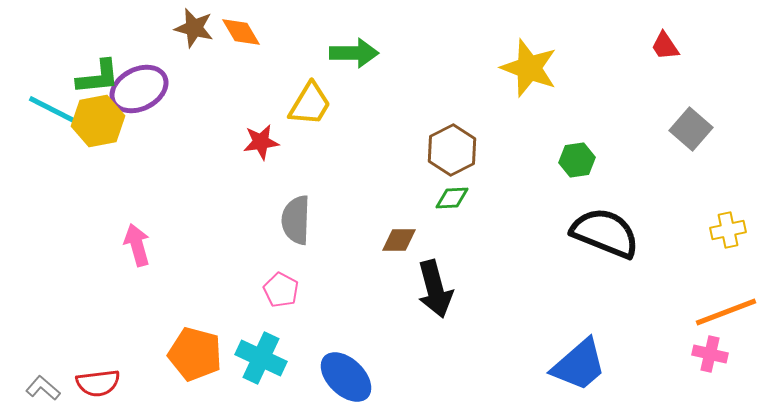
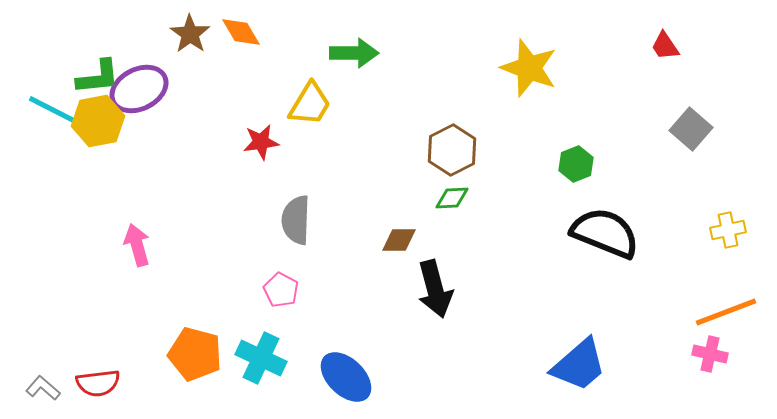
brown star: moved 4 px left, 6 px down; rotated 21 degrees clockwise
green hexagon: moved 1 px left, 4 px down; rotated 12 degrees counterclockwise
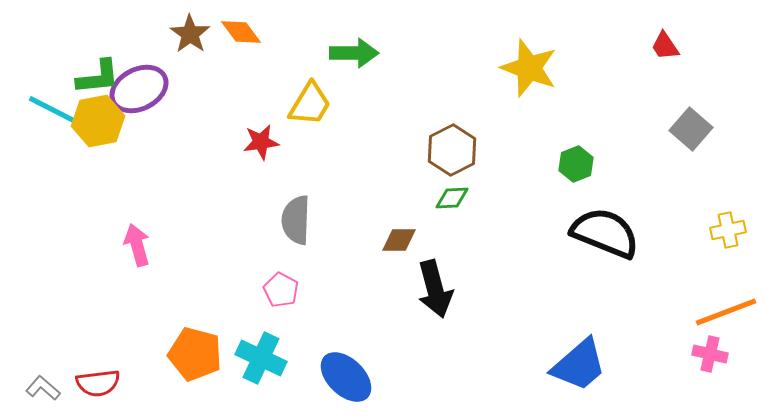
orange diamond: rotated 6 degrees counterclockwise
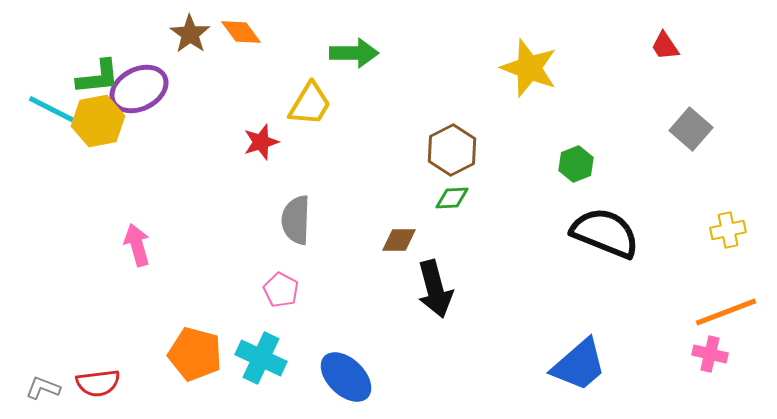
red star: rotated 9 degrees counterclockwise
gray L-shape: rotated 20 degrees counterclockwise
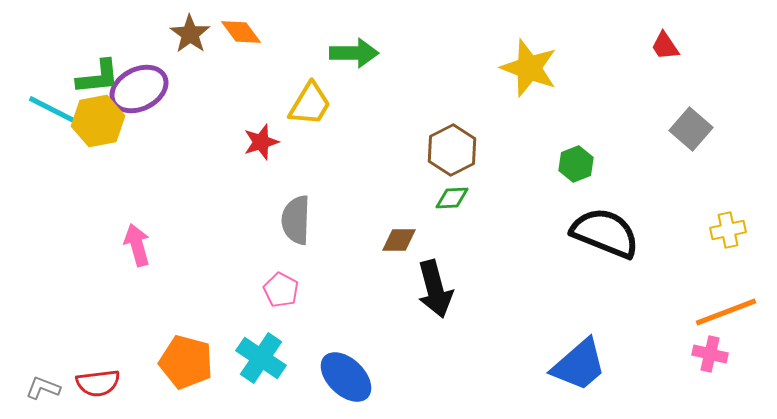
orange pentagon: moved 9 px left, 8 px down
cyan cross: rotated 9 degrees clockwise
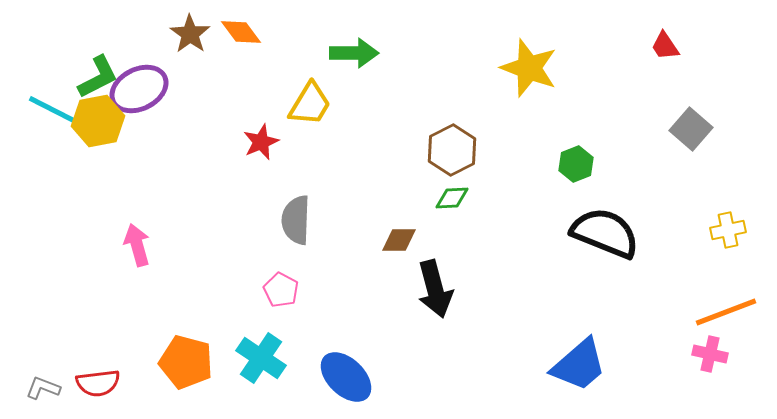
green L-shape: rotated 21 degrees counterclockwise
red star: rotated 6 degrees counterclockwise
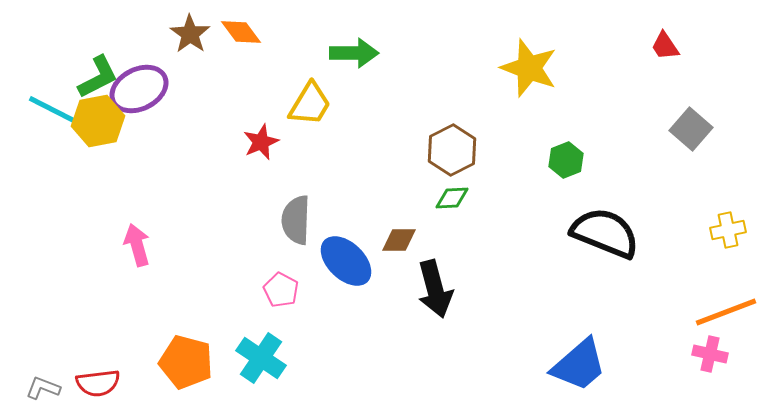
green hexagon: moved 10 px left, 4 px up
blue ellipse: moved 116 px up
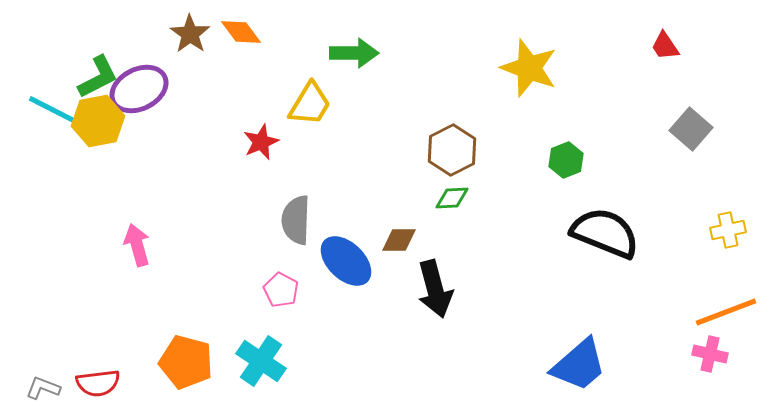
cyan cross: moved 3 px down
